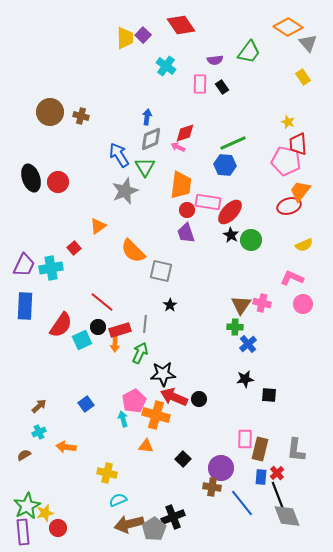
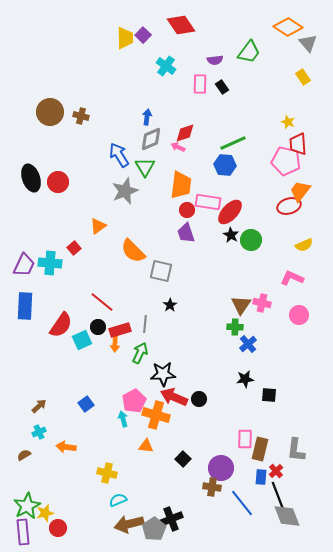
cyan cross at (51, 268): moved 1 px left, 5 px up; rotated 15 degrees clockwise
pink circle at (303, 304): moved 4 px left, 11 px down
red cross at (277, 473): moved 1 px left, 2 px up
black cross at (173, 517): moved 2 px left, 2 px down
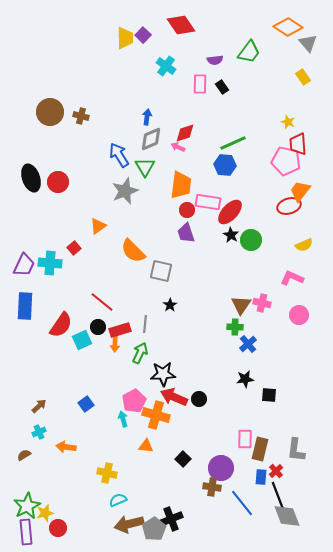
purple rectangle at (23, 532): moved 3 px right
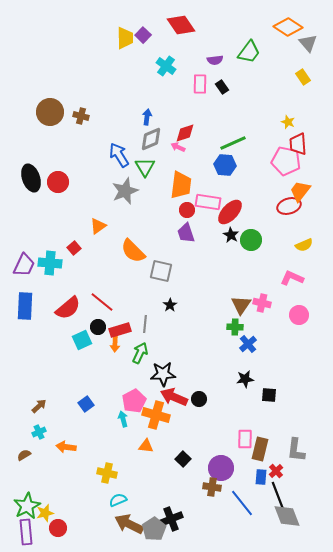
red semicircle at (61, 325): moved 7 px right, 17 px up; rotated 16 degrees clockwise
brown arrow at (129, 524): rotated 40 degrees clockwise
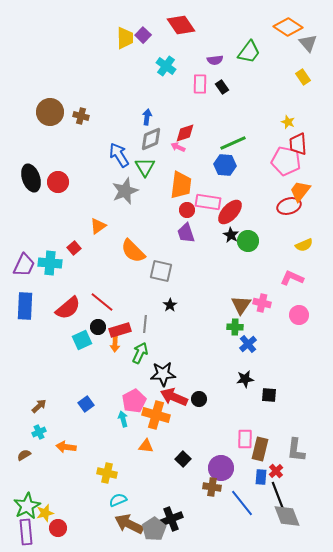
green circle at (251, 240): moved 3 px left, 1 px down
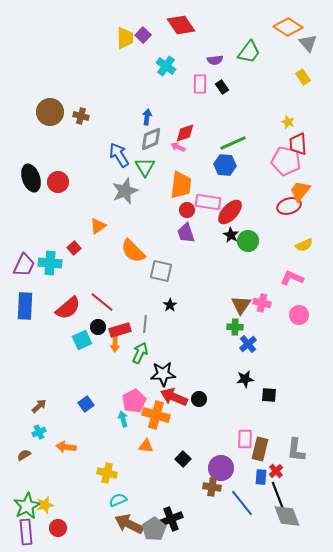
yellow star at (45, 513): moved 8 px up
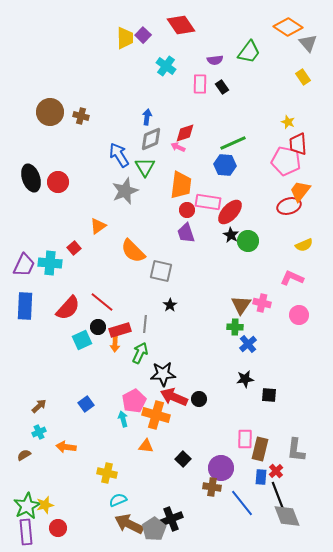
red semicircle at (68, 308): rotated 8 degrees counterclockwise
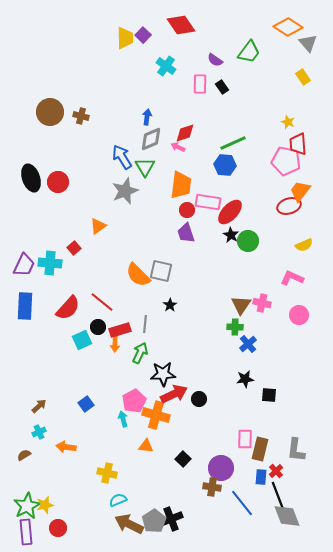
purple semicircle at (215, 60): rotated 42 degrees clockwise
blue arrow at (119, 155): moved 3 px right, 2 px down
orange semicircle at (133, 251): moved 5 px right, 24 px down
red arrow at (174, 397): moved 3 px up; rotated 132 degrees clockwise
gray pentagon at (154, 529): moved 8 px up
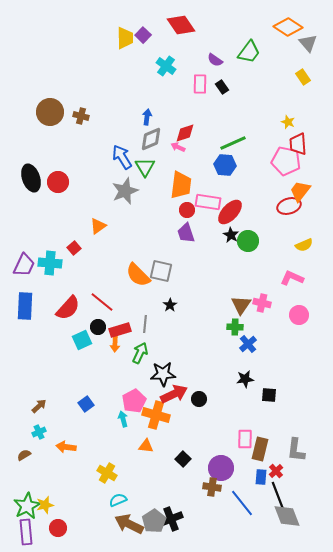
yellow cross at (107, 473): rotated 18 degrees clockwise
